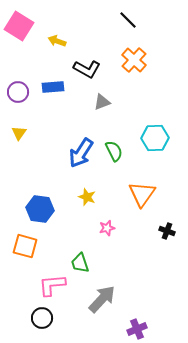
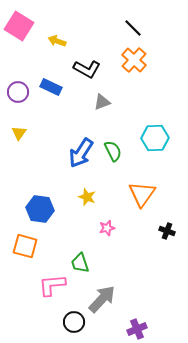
black line: moved 5 px right, 8 px down
blue rectangle: moved 2 px left; rotated 30 degrees clockwise
green semicircle: moved 1 px left
black circle: moved 32 px right, 4 px down
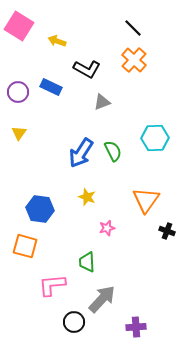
orange triangle: moved 4 px right, 6 px down
green trapezoid: moved 7 px right, 1 px up; rotated 15 degrees clockwise
purple cross: moved 1 px left, 2 px up; rotated 18 degrees clockwise
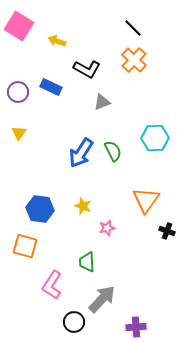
yellow star: moved 4 px left, 9 px down
pink L-shape: rotated 52 degrees counterclockwise
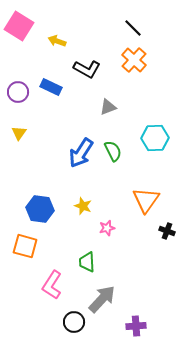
gray triangle: moved 6 px right, 5 px down
purple cross: moved 1 px up
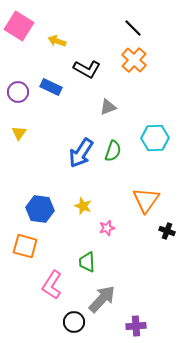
green semicircle: rotated 45 degrees clockwise
